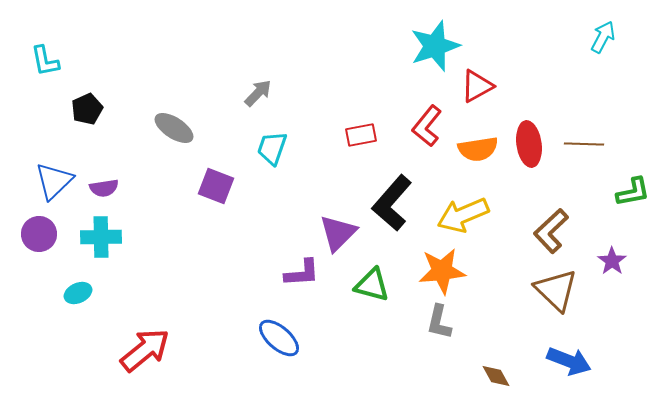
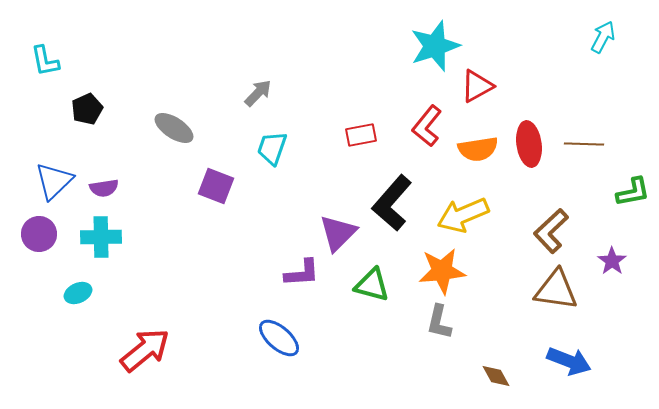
brown triangle: rotated 36 degrees counterclockwise
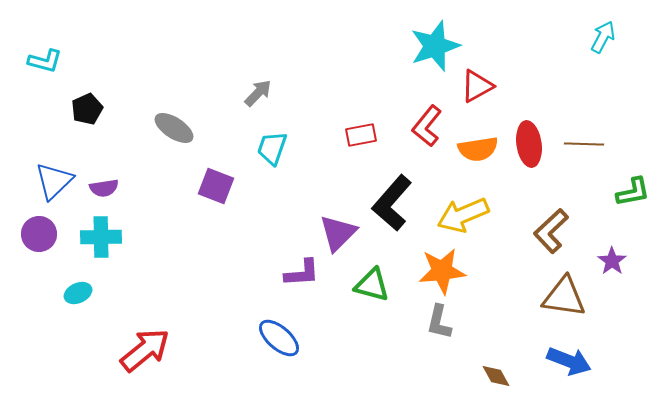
cyan L-shape: rotated 64 degrees counterclockwise
brown triangle: moved 8 px right, 7 px down
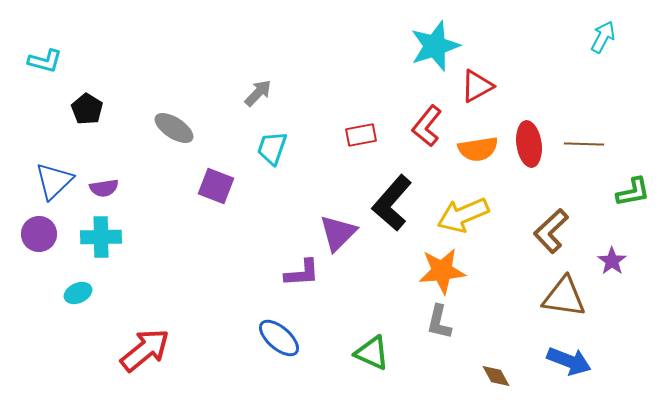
black pentagon: rotated 16 degrees counterclockwise
green triangle: moved 68 px down; rotated 9 degrees clockwise
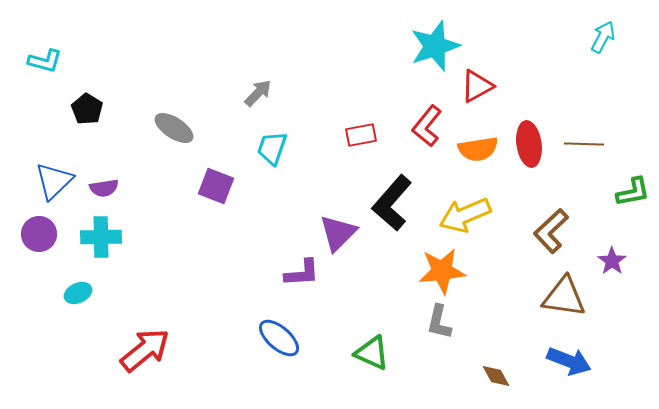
yellow arrow: moved 2 px right
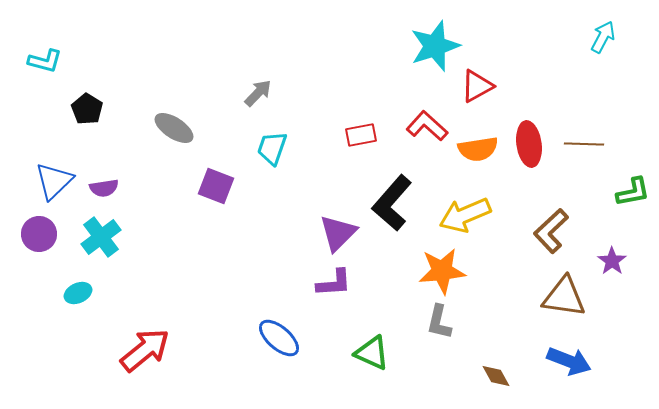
red L-shape: rotated 93 degrees clockwise
cyan cross: rotated 36 degrees counterclockwise
purple L-shape: moved 32 px right, 10 px down
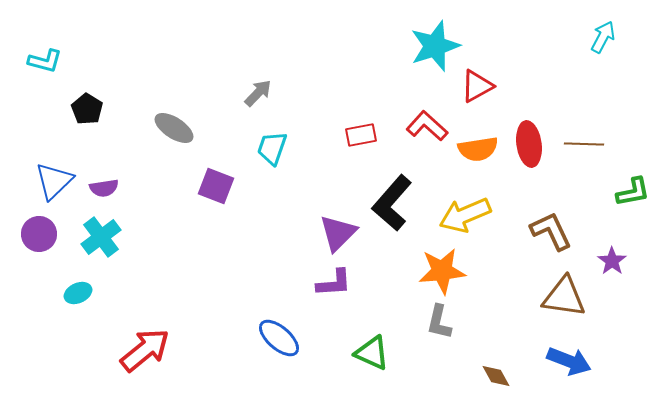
brown L-shape: rotated 108 degrees clockwise
